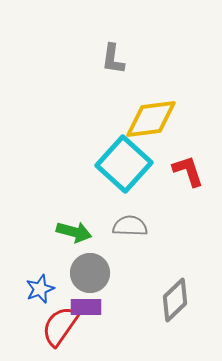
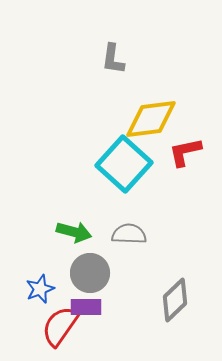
red L-shape: moved 3 px left, 19 px up; rotated 84 degrees counterclockwise
gray semicircle: moved 1 px left, 8 px down
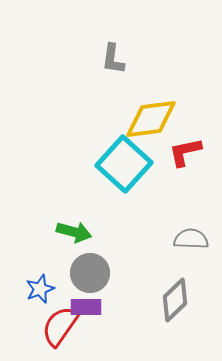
gray semicircle: moved 62 px right, 5 px down
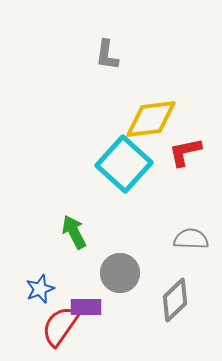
gray L-shape: moved 6 px left, 4 px up
green arrow: rotated 132 degrees counterclockwise
gray circle: moved 30 px right
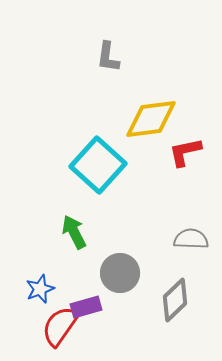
gray L-shape: moved 1 px right, 2 px down
cyan square: moved 26 px left, 1 px down
purple rectangle: rotated 16 degrees counterclockwise
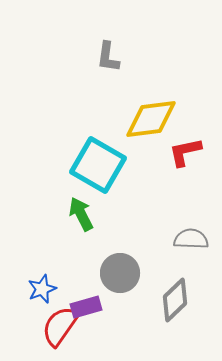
cyan square: rotated 12 degrees counterclockwise
green arrow: moved 7 px right, 18 px up
blue star: moved 2 px right
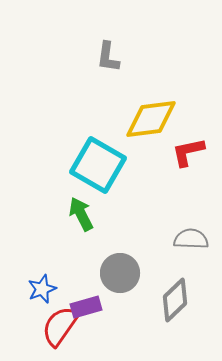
red L-shape: moved 3 px right
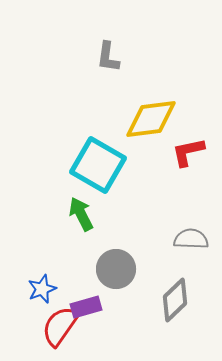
gray circle: moved 4 px left, 4 px up
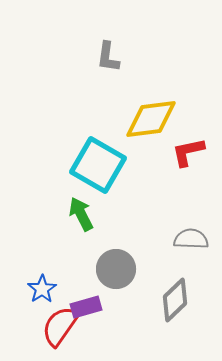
blue star: rotated 12 degrees counterclockwise
